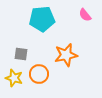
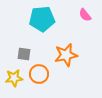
gray square: moved 3 px right
yellow star: rotated 24 degrees counterclockwise
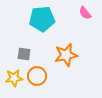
pink semicircle: moved 2 px up
orange circle: moved 2 px left, 2 px down
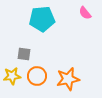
orange star: moved 2 px right, 24 px down
yellow star: moved 2 px left, 2 px up
